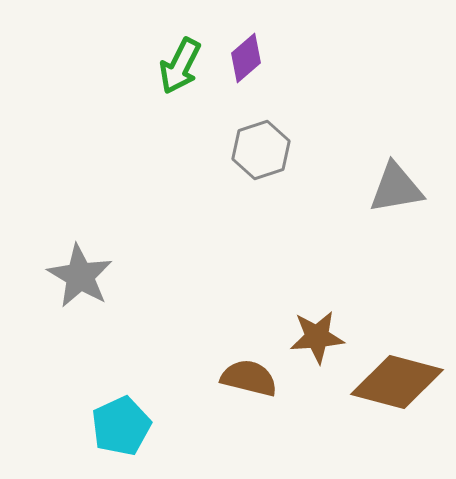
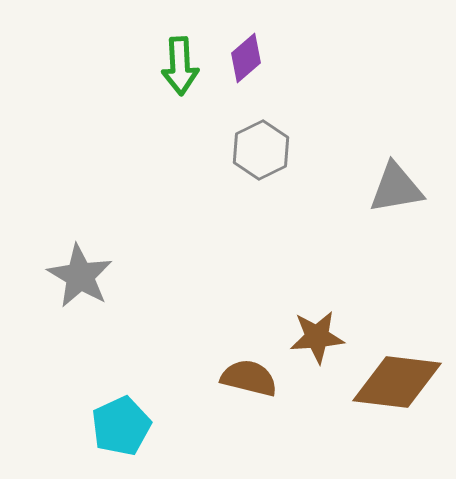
green arrow: rotated 30 degrees counterclockwise
gray hexagon: rotated 8 degrees counterclockwise
brown diamond: rotated 8 degrees counterclockwise
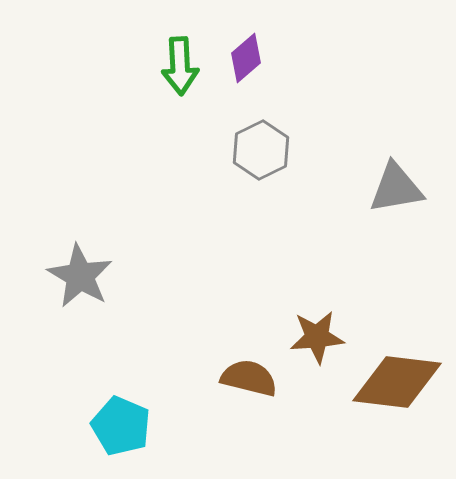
cyan pentagon: rotated 24 degrees counterclockwise
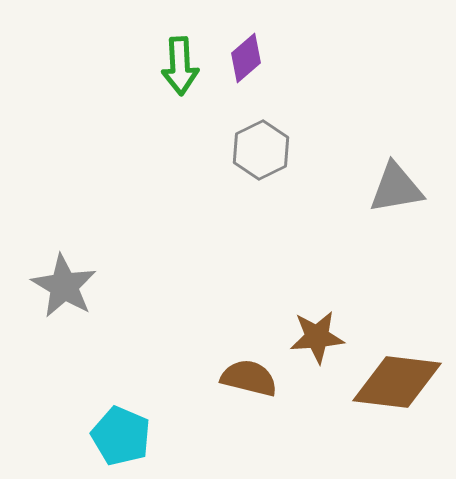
gray star: moved 16 px left, 10 px down
cyan pentagon: moved 10 px down
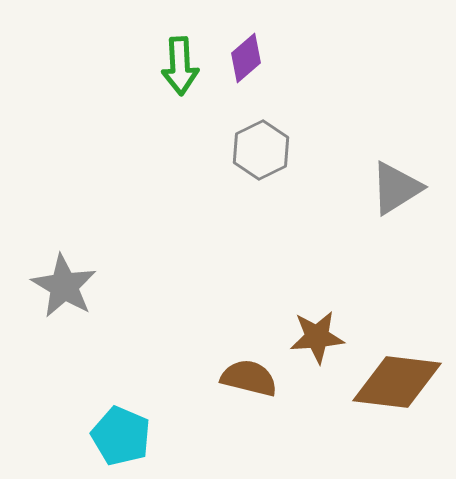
gray triangle: rotated 22 degrees counterclockwise
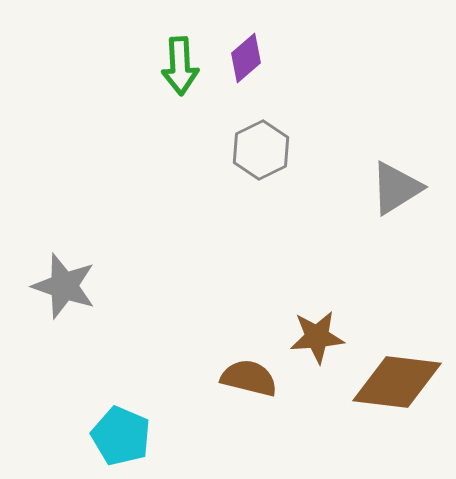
gray star: rotated 12 degrees counterclockwise
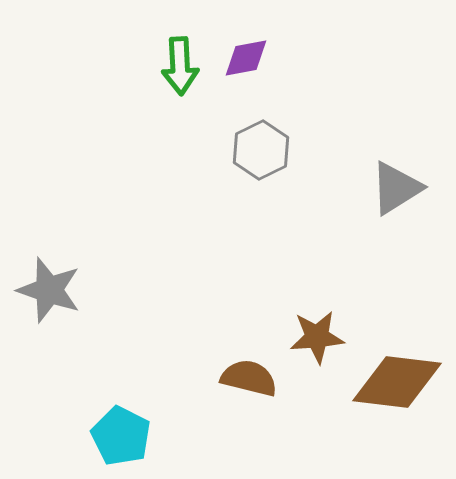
purple diamond: rotated 30 degrees clockwise
gray star: moved 15 px left, 4 px down
cyan pentagon: rotated 4 degrees clockwise
